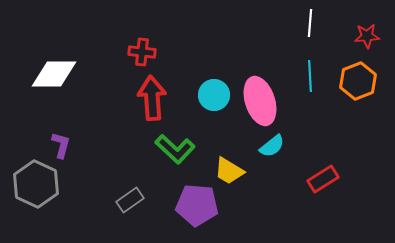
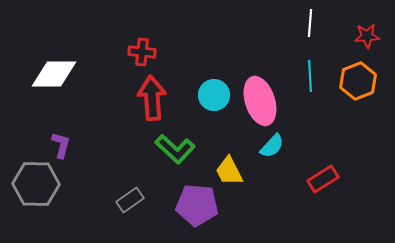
cyan semicircle: rotated 8 degrees counterclockwise
yellow trapezoid: rotated 32 degrees clockwise
gray hexagon: rotated 24 degrees counterclockwise
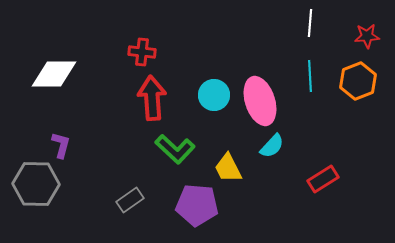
yellow trapezoid: moved 1 px left, 3 px up
